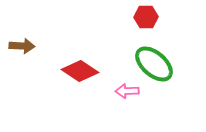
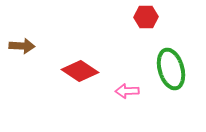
green ellipse: moved 17 px right, 5 px down; rotated 33 degrees clockwise
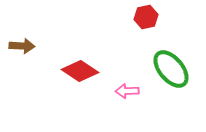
red hexagon: rotated 10 degrees counterclockwise
green ellipse: rotated 24 degrees counterclockwise
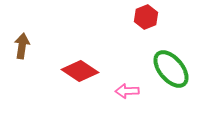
red hexagon: rotated 10 degrees counterclockwise
brown arrow: rotated 85 degrees counterclockwise
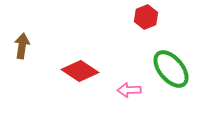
pink arrow: moved 2 px right, 1 px up
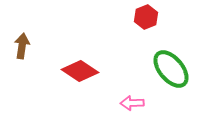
pink arrow: moved 3 px right, 13 px down
